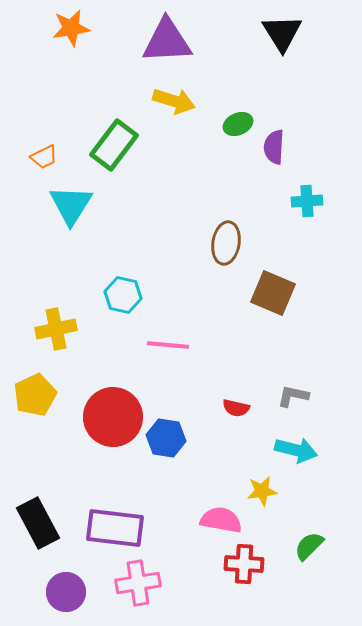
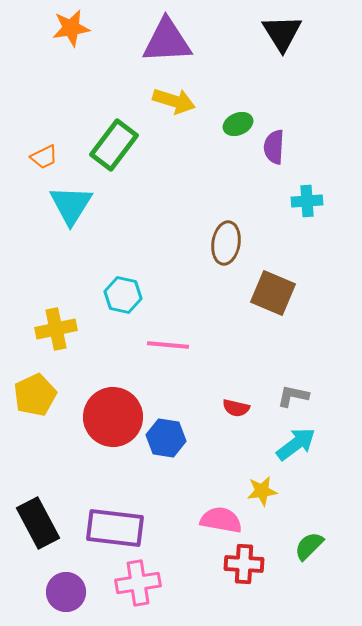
cyan arrow: moved 6 px up; rotated 51 degrees counterclockwise
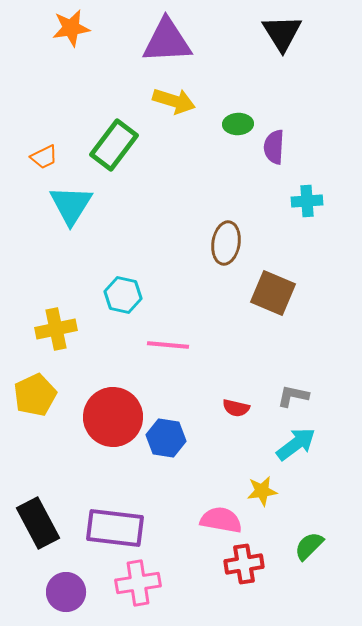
green ellipse: rotated 20 degrees clockwise
red cross: rotated 12 degrees counterclockwise
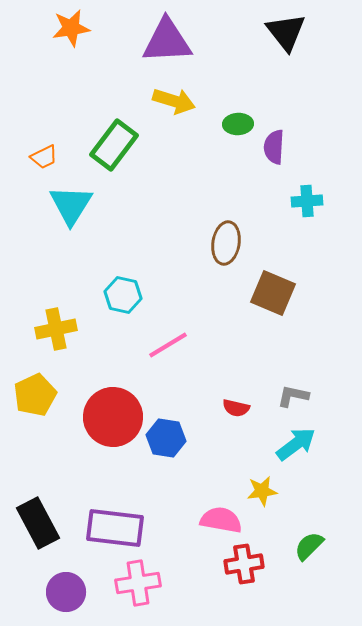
black triangle: moved 4 px right, 1 px up; rotated 6 degrees counterclockwise
pink line: rotated 36 degrees counterclockwise
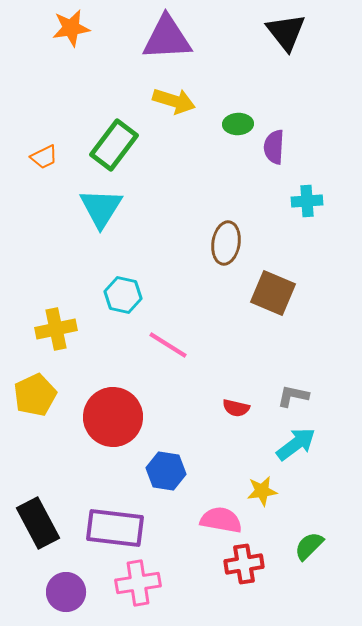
purple triangle: moved 3 px up
cyan triangle: moved 30 px right, 3 px down
pink line: rotated 63 degrees clockwise
blue hexagon: moved 33 px down
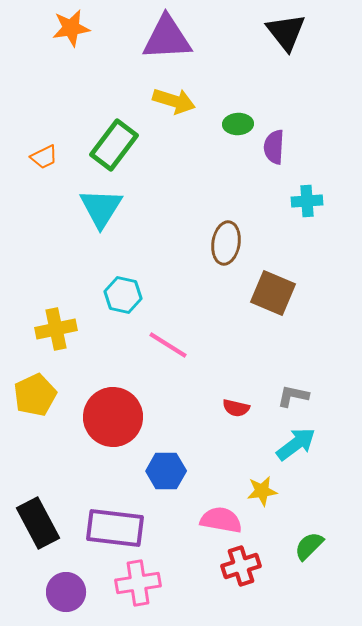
blue hexagon: rotated 9 degrees counterclockwise
red cross: moved 3 px left, 2 px down; rotated 9 degrees counterclockwise
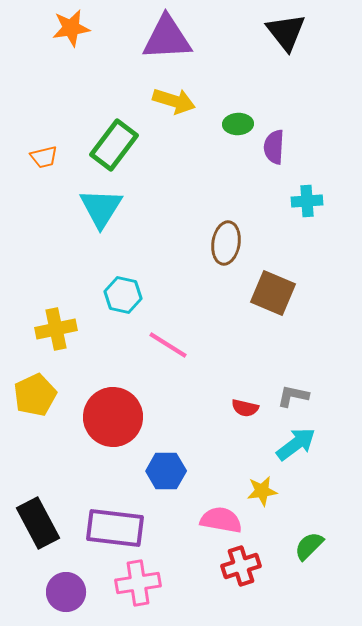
orange trapezoid: rotated 12 degrees clockwise
red semicircle: moved 9 px right
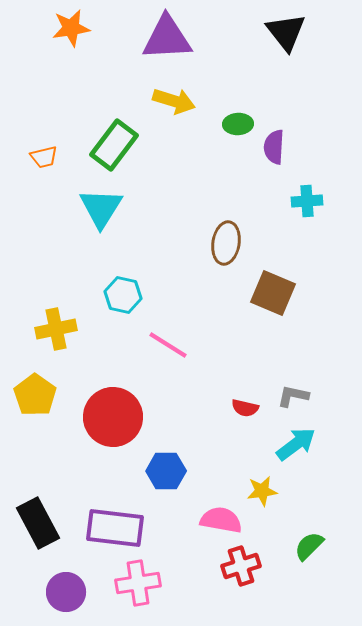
yellow pentagon: rotated 12 degrees counterclockwise
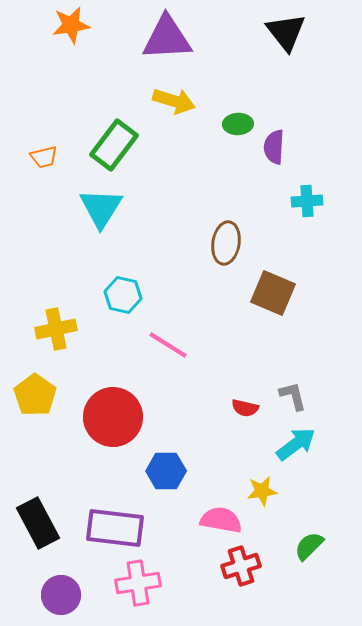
orange star: moved 3 px up
gray L-shape: rotated 64 degrees clockwise
purple circle: moved 5 px left, 3 px down
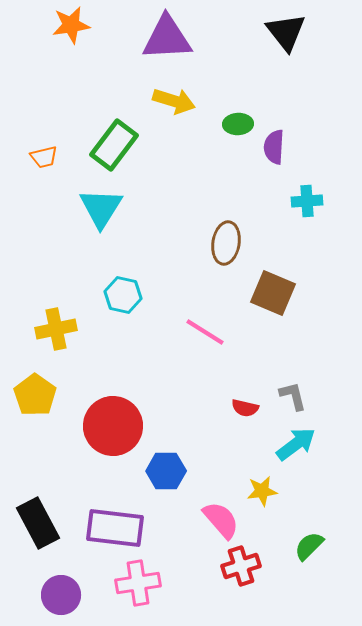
pink line: moved 37 px right, 13 px up
red circle: moved 9 px down
pink semicircle: rotated 39 degrees clockwise
